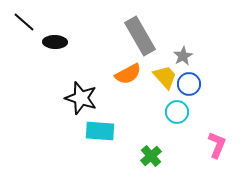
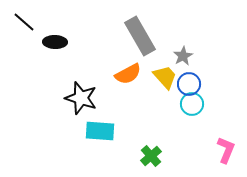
cyan circle: moved 15 px right, 8 px up
pink L-shape: moved 9 px right, 5 px down
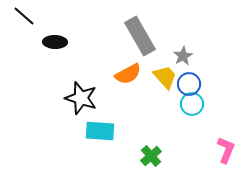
black line: moved 6 px up
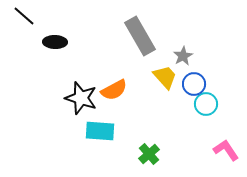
orange semicircle: moved 14 px left, 16 px down
blue circle: moved 5 px right
cyan circle: moved 14 px right
pink L-shape: rotated 56 degrees counterclockwise
green cross: moved 2 px left, 2 px up
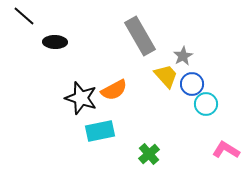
yellow trapezoid: moved 1 px right, 1 px up
blue circle: moved 2 px left
cyan rectangle: rotated 16 degrees counterclockwise
pink L-shape: rotated 24 degrees counterclockwise
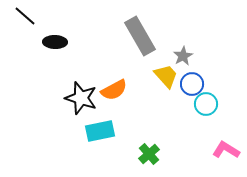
black line: moved 1 px right
